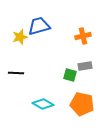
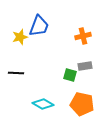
blue trapezoid: rotated 125 degrees clockwise
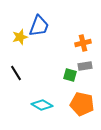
orange cross: moved 7 px down
black line: rotated 56 degrees clockwise
cyan diamond: moved 1 px left, 1 px down
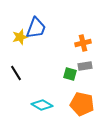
blue trapezoid: moved 3 px left, 2 px down
green square: moved 1 px up
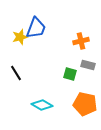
orange cross: moved 2 px left, 2 px up
gray rectangle: moved 3 px right, 1 px up; rotated 24 degrees clockwise
orange pentagon: moved 3 px right
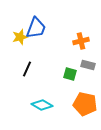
black line: moved 11 px right, 4 px up; rotated 56 degrees clockwise
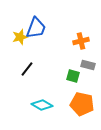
black line: rotated 14 degrees clockwise
green square: moved 3 px right, 2 px down
orange pentagon: moved 3 px left
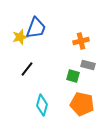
cyan diamond: rotated 75 degrees clockwise
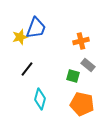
gray rectangle: rotated 24 degrees clockwise
cyan diamond: moved 2 px left, 6 px up
